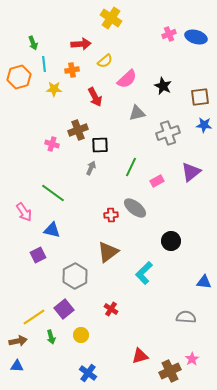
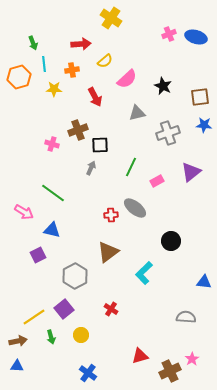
pink arrow at (24, 212): rotated 24 degrees counterclockwise
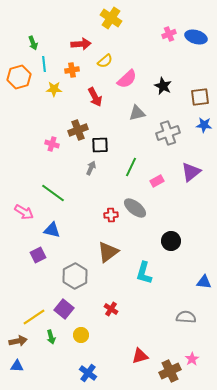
cyan L-shape at (144, 273): rotated 30 degrees counterclockwise
purple square at (64, 309): rotated 12 degrees counterclockwise
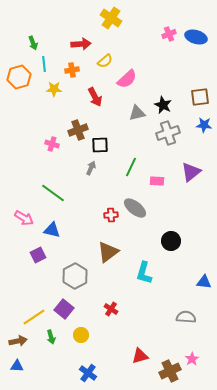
black star at (163, 86): moved 19 px down
pink rectangle at (157, 181): rotated 32 degrees clockwise
pink arrow at (24, 212): moved 6 px down
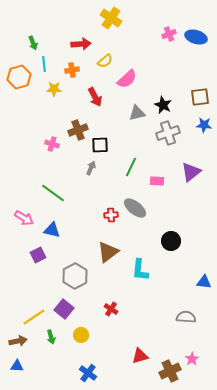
cyan L-shape at (144, 273): moved 4 px left, 3 px up; rotated 10 degrees counterclockwise
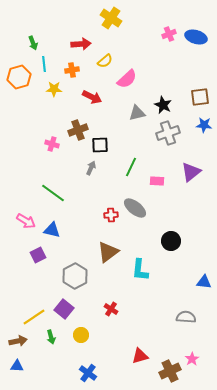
red arrow at (95, 97): moved 3 px left; rotated 36 degrees counterclockwise
pink arrow at (24, 218): moved 2 px right, 3 px down
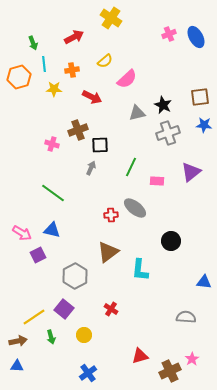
blue ellipse at (196, 37): rotated 45 degrees clockwise
red arrow at (81, 44): moved 7 px left, 7 px up; rotated 24 degrees counterclockwise
pink arrow at (26, 221): moved 4 px left, 12 px down
yellow circle at (81, 335): moved 3 px right
blue cross at (88, 373): rotated 18 degrees clockwise
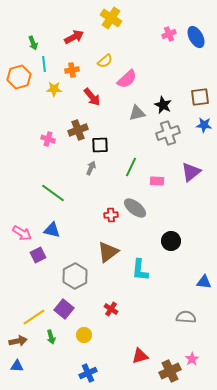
red arrow at (92, 97): rotated 24 degrees clockwise
pink cross at (52, 144): moved 4 px left, 5 px up
blue cross at (88, 373): rotated 12 degrees clockwise
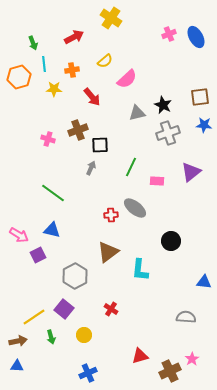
pink arrow at (22, 233): moved 3 px left, 2 px down
